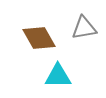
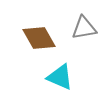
cyan triangle: moved 2 px right, 1 px down; rotated 24 degrees clockwise
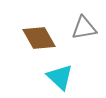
cyan triangle: rotated 20 degrees clockwise
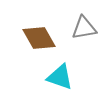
cyan triangle: rotated 24 degrees counterclockwise
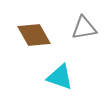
brown diamond: moved 5 px left, 3 px up
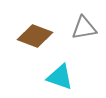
brown diamond: moved 1 px right, 1 px down; rotated 40 degrees counterclockwise
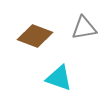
cyan triangle: moved 1 px left, 1 px down
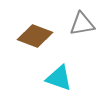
gray triangle: moved 2 px left, 4 px up
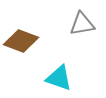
brown diamond: moved 14 px left, 5 px down
